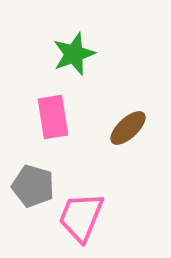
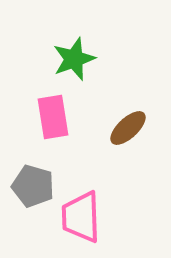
green star: moved 5 px down
pink trapezoid: rotated 24 degrees counterclockwise
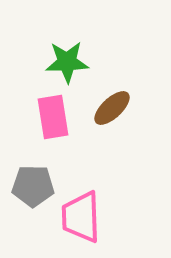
green star: moved 7 px left, 3 px down; rotated 18 degrees clockwise
brown ellipse: moved 16 px left, 20 px up
gray pentagon: rotated 15 degrees counterclockwise
